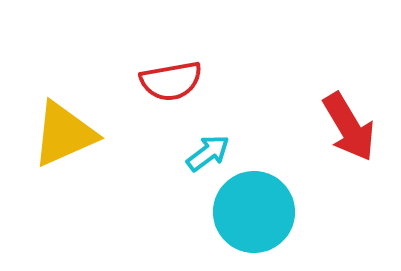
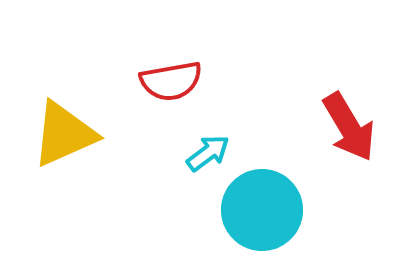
cyan circle: moved 8 px right, 2 px up
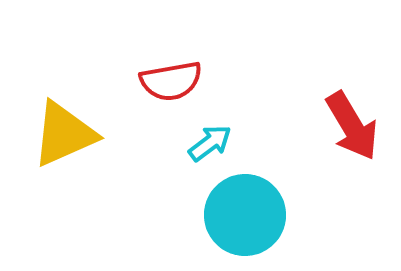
red arrow: moved 3 px right, 1 px up
cyan arrow: moved 2 px right, 10 px up
cyan circle: moved 17 px left, 5 px down
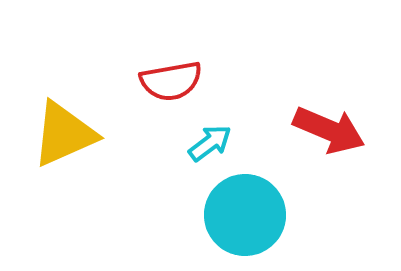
red arrow: moved 23 px left, 4 px down; rotated 36 degrees counterclockwise
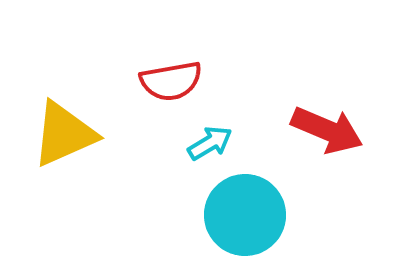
red arrow: moved 2 px left
cyan arrow: rotated 6 degrees clockwise
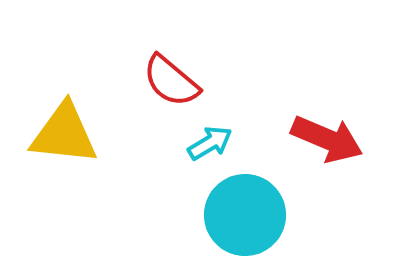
red semicircle: rotated 50 degrees clockwise
red arrow: moved 9 px down
yellow triangle: rotated 30 degrees clockwise
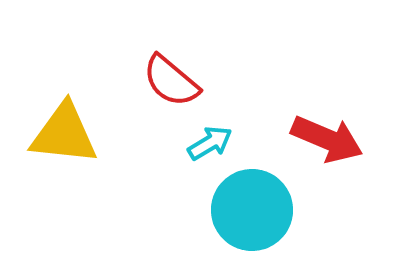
cyan circle: moved 7 px right, 5 px up
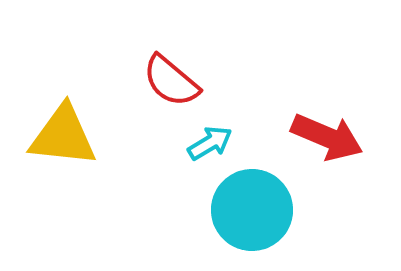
yellow triangle: moved 1 px left, 2 px down
red arrow: moved 2 px up
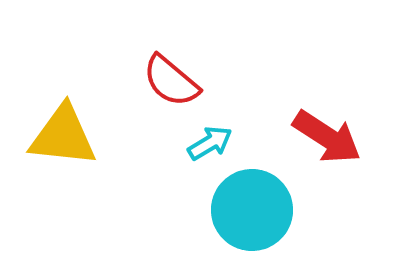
red arrow: rotated 10 degrees clockwise
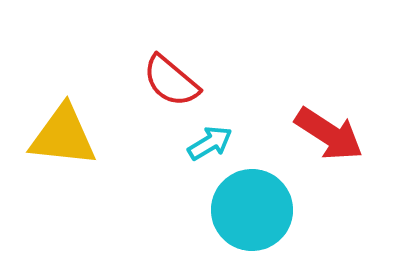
red arrow: moved 2 px right, 3 px up
